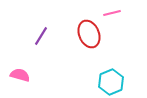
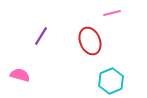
red ellipse: moved 1 px right, 7 px down
cyan hexagon: moved 1 px up
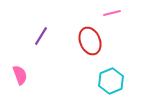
pink semicircle: rotated 54 degrees clockwise
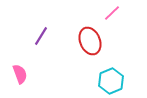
pink line: rotated 30 degrees counterclockwise
pink semicircle: moved 1 px up
